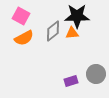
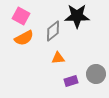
orange triangle: moved 14 px left, 25 px down
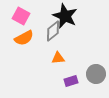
black star: moved 12 px left; rotated 25 degrees clockwise
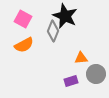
pink square: moved 2 px right, 3 px down
gray diamond: rotated 30 degrees counterclockwise
orange semicircle: moved 7 px down
orange triangle: moved 23 px right
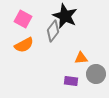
gray diamond: rotated 15 degrees clockwise
purple rectangle: rotated 24 degrees clockwise
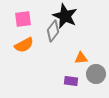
pink square: rotated 36 degrees counterclockwise
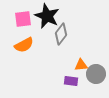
black star: moved 18 px left
gray diamond: moved 8 px right, 3 px down
orange triangle: moved 7 px down
